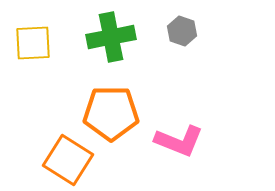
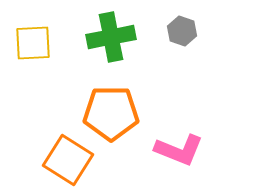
pink L-shape: moved 9 px down
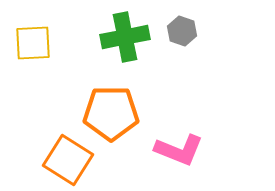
green cross: moved 14 px right
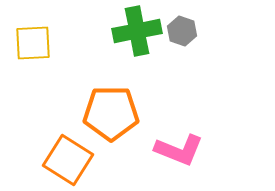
green cross: moved 12 px right, 6 px up
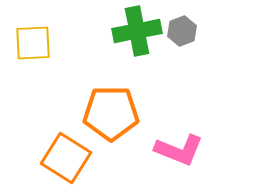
gray hexagon: rotated 20 degrees clockwise
orange square: moved 2 px left, 2 px up
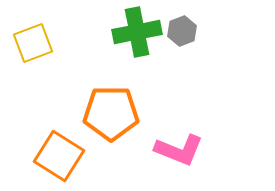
green cross: moved 1 px down
yellow square: rotated 18 degrees counterclockwise
orange square: moved 7 px left, 2 px up
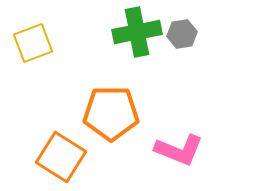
gray hexagon: moved 3 px down; rotated 12 degrees clockwise
orange square: moved 2 px right, 1 px down
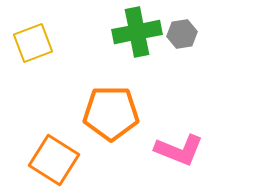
orange square: moved 7 px left, 3 px down
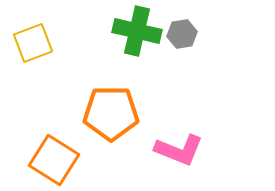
green cross: moved 1 px up; rotated 24 degrees clockwise
